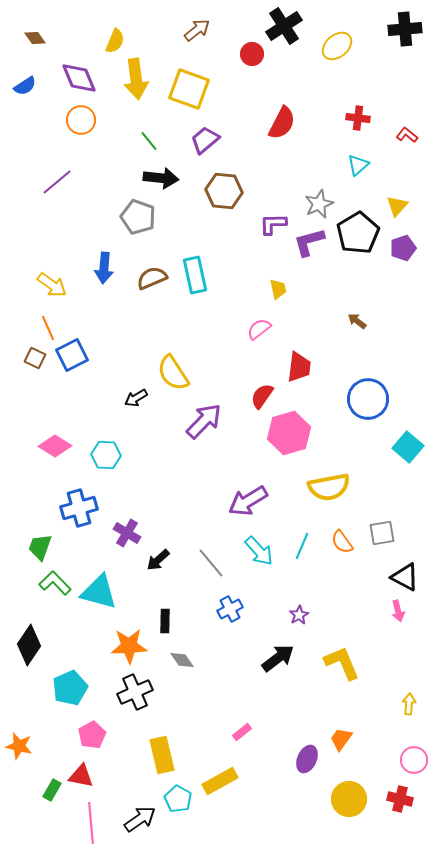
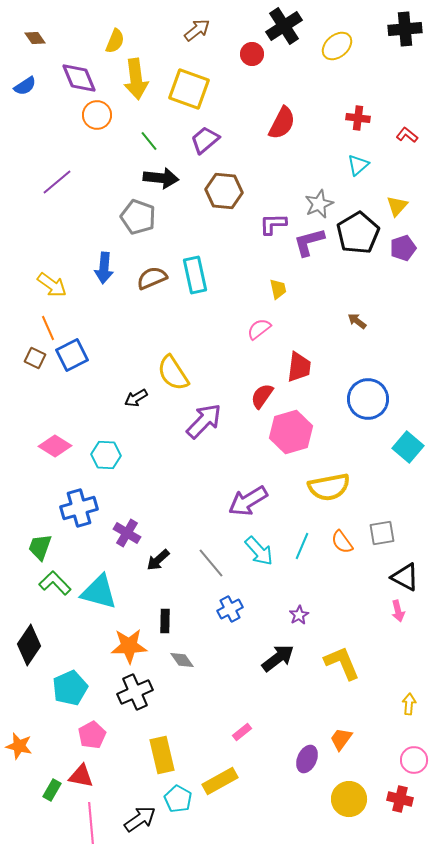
orange circle at (81, 120): moved 16 px right, 5 px up
pink hexagon at (289, 433): moved 2 px right, 1 px up
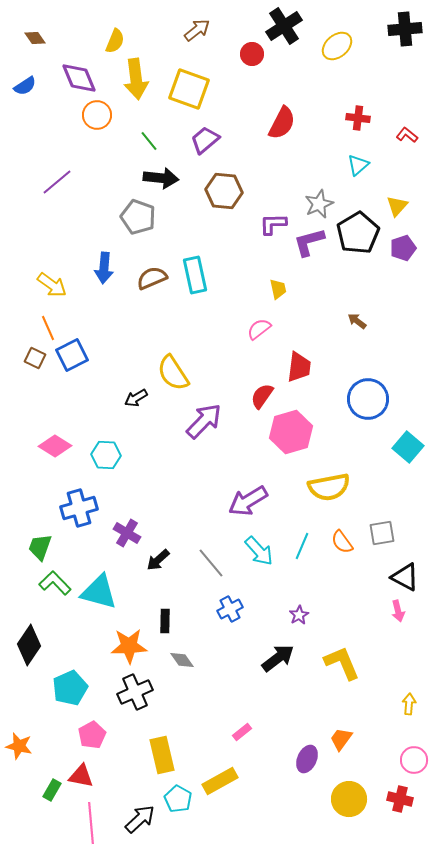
black arrow at (140, 819): rotated 8 degrees counterclockwise
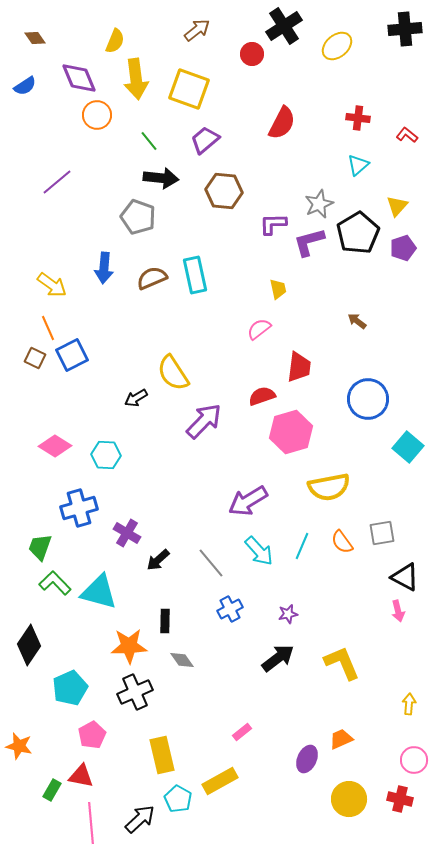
red semicircle at (262, 396): rotated 36 degrees clockwise
purple star at (299, 615): moved 11 px left, 1 px up; rotated 18 degrees clockwise
orange trapezoid at (341, 739): rotated 30 degrees clockwise
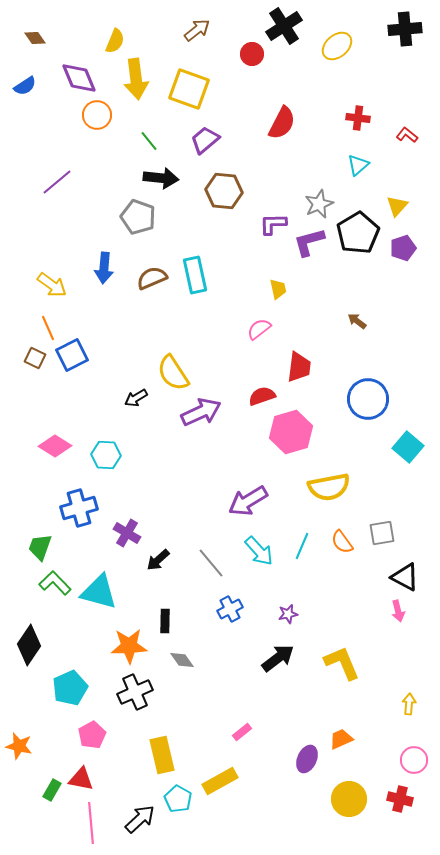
purple arrow at (204, 421): moved 3 px left, 9 px up; rotated 21 degrees clockwise
red triangle at (81, 776): moved 3 px down
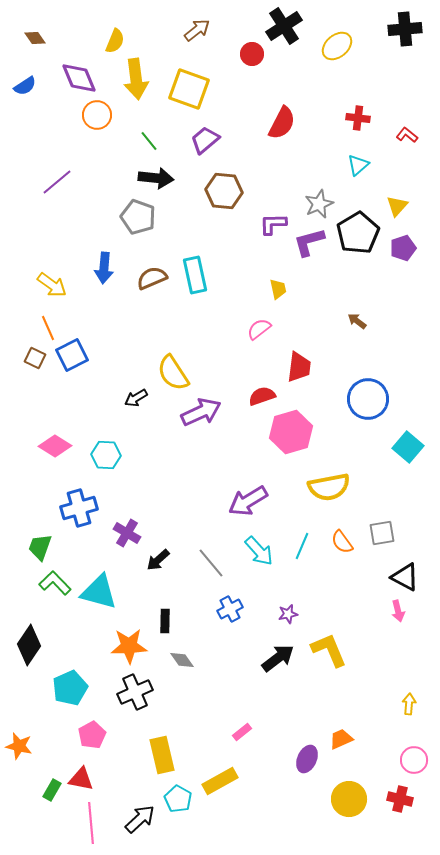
black arrow at (161, 178): moved 5 px left
yellow L-shape at (342, 663): moved 13 px left, 13 px up
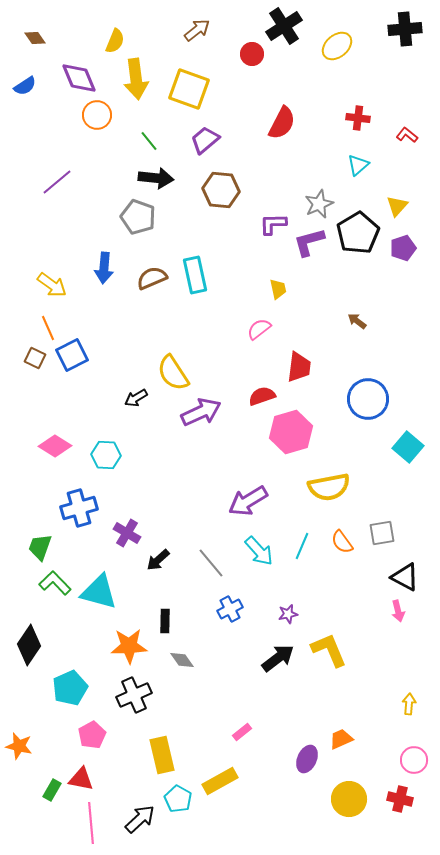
brown hexagon at (224, 191): moved 3 px left, 1 px up
black cross at (135, 692): moved 1 px left, 3 px down
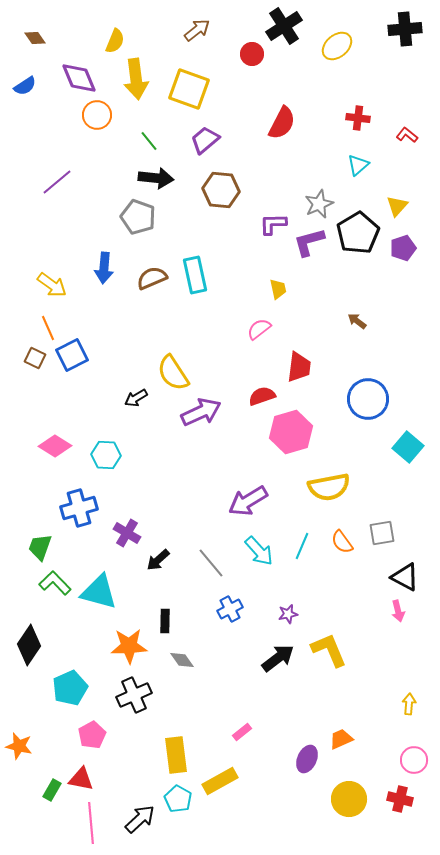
yellow rectangle at (162, 755): moved 14 px right; rotated 6 degrees clockwise
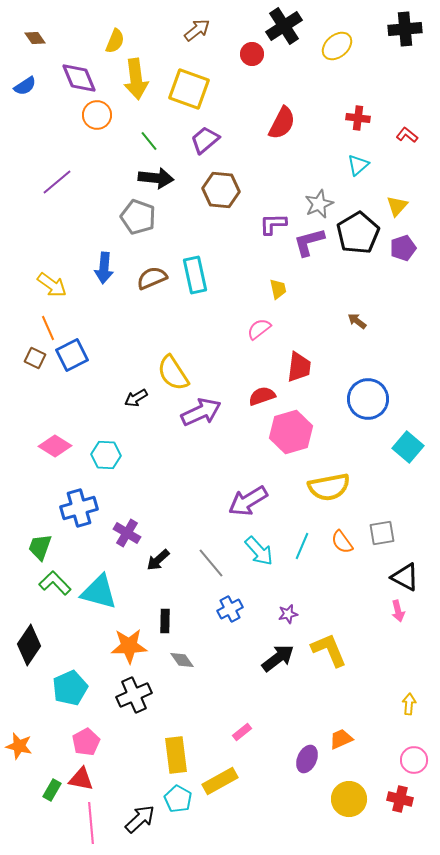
pink pentagon at (92, 735): moved 6 px left, 7 px down
